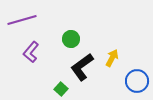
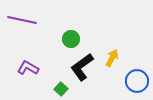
purple line: rotated 28 degrees clockwise
purple L-shape: moved 3 px left, 16 px down; rotated 80 degrees clockwise
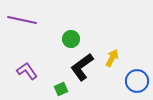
purple L-shape: moved 1 px left, 3 px down; rotated 25 degrees clockwise
green square: rotated 24 degrees clockwise
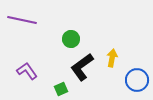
yellow arrow: rotated 18 degrees counterclockwise
blue circle: moved 1 px up
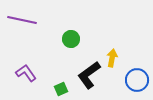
black L-shape: moved 7 px right, 8 px down
purple L-shape: moved 1 px left, 2 px down
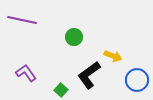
green circle: moved 3 px right, 2 px up
yellow arrow: moved 1 px right, 2 px up; rotated 102 degrees clockwise
green square: moved 1 px down; rotated 24 degrees counterclockwise
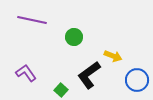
purple line: moved 10 px right
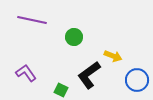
green square: rotated 16 degrees counterclockwise
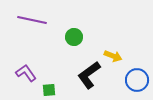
green square: moved 12 px left; rotated 32 degrees counterclockwise
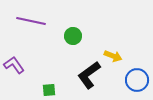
purple line: moved 1 px left, 1 px down
green circle: moved 1 px left, 1 px up
purple L-shape: moved 12 px left, 8 px up
